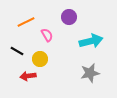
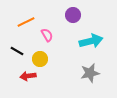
purple circle: moved 4 px right, 2 px up
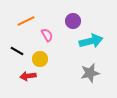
purple circle: moved 6 px down
orange line: moved 1 px up
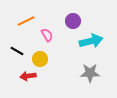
gray star: rotated 12 degrees clockwise
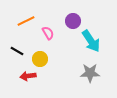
pink semicircle: moved 1 px right, 2 px up
cyan arrow: rotated 70 degrees clockwise
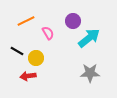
cyan arrow: moved 2 px left, 3 px up; rotated 95 degrees counterclockwise
yellow circle: moved 4 px left, 1 px up
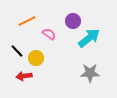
orange line: moved 1 px right
pink semicircle: moved 1 px right, 1 px down; rotated 24 degrees counterclockwise
black line: rotated 16 degrees clockwise
red arrow: moved 4 px left
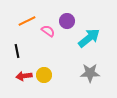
purple circle: moved 6 px left
pink semicircle: moved 1 px left, 3 px up
black line: rotated 32 degrees clockwise
yellow circle: moved 8 px right, 17 px down
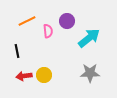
pink semicircle: rotated 48 degrees clockwise
